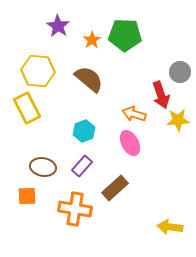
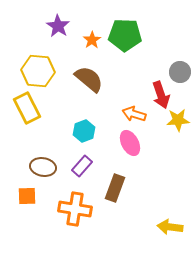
brown rectangle: rotated 28 degrees counterclockwise
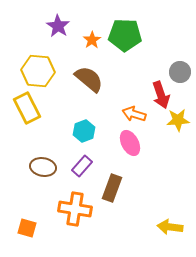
brown rectangle: moved 3 px left
orange square: moved 32 px down; rotated 18 degrees clockwise
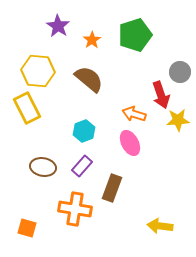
green pentagon: moved 10 px right; rotated 20 degrees counterclockwise
yellow arrow: moved 10 px left, 1 px up
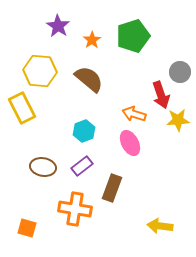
green pentagon: moved 2 px left, 1 px down
yellow hexagon: moved 2 px right
yellow rectangle: moved 5 px left
purple rectangle: rotated 10 degrees clockwise
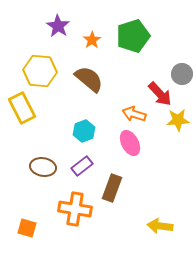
gray circle: moved 2 px right, 2 px down
red arrow: moved 1 px left, 1 px up; rotated 24 degrees counterclockwise
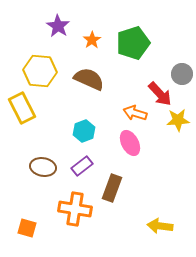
green pentagon: moved 7 px down
brown semicircle: rotated 16 degrees counterclockwise
orange arrow: moved 1 px right, 1 px up
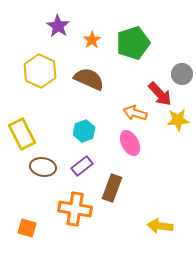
yellow hexagon: rotated 20 degrees clockwise
yellow rectangle: moved 26 px down
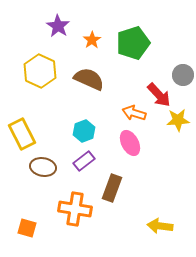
gray circle: moved 1 px right, 1 px down
red arrow: moved 1 px left, 1 px down
orange arrow: moved 1 px left
purple rectangle: moved 2 px right, 5 px up
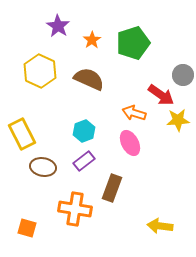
red arrow: moved 2 px right; rotated 12 degrees counterclockwise
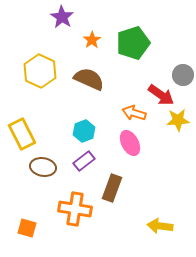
purple star: moved 4 px right, 9 px up
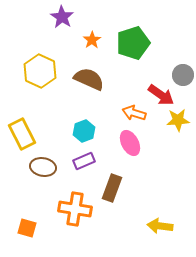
purple rectangle: rotated 15 degrees clockwise
